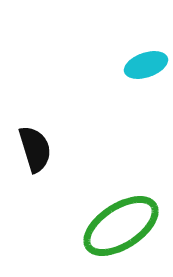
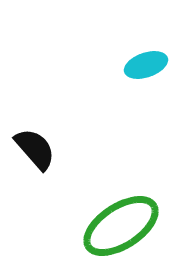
black semicircle: rotated 24 degrees counterclockwise
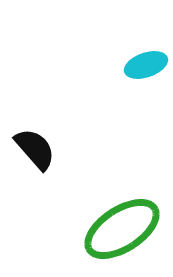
green ellipse: moved 1 px right, 3 px down
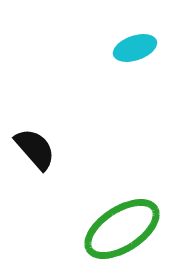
cyan ellipse: moved 11 px left, 17 px up
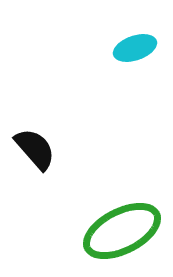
green ellipse: moved 2 px down; rotated 6 degrees clockwise
